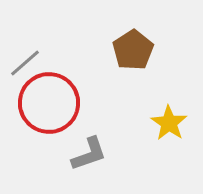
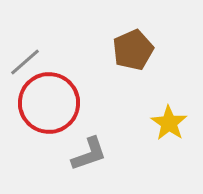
brown pentagon: rotated 9 degrees clockwise
gray line: moved 1 px up
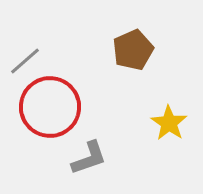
gray line: moved 1 px up
red circle: moved 1 px right, 4 px down
gray L-shape: moved 4 px down
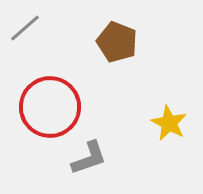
brown pentagon: moved 16 px left, 8 px up; rotated 27 degrees counterclockwise
gray line: moved 33 px up
yellow star: rotated 6 degrees counterclockwise
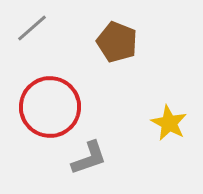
gray line: moved 7 px right
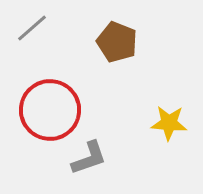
red circle: moved 3 px down
yellow star: rotated 24 degrees counterclockwise
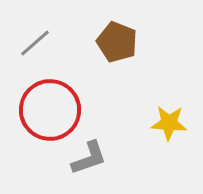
gray line: moved 3 px right, 15 px down
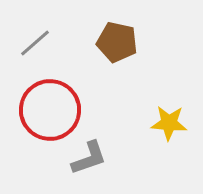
brown pentagon: rotated 9 degrees counterclockwise
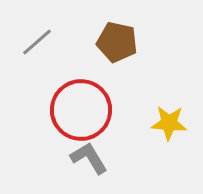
gray line: moved 2 px right, 1 px up
red circle: moved 31 px right
gray L-shape: rotated 102 degrees counterclockwise
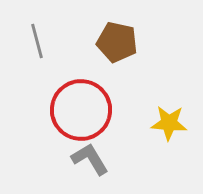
gray line: moved 1 px up; rotated 64 degrees counterclockwise
gray L-shape: moved 1 px right, 1 px down
